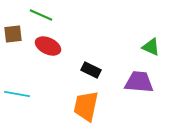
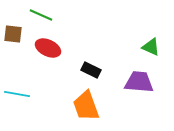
brown square: rotated 12 degrees clockwise
red ellipse: moved 2 px down
orange trapezoid: rotated 32 degrees counterclockwise
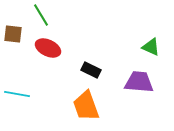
green line: rotated 35 degrees clockwise
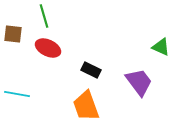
green line: moved 3 px right, 1 px down; rotated 15 degrees clockwise
green triangle: moved 10 px right
purple trapezoid: rotated 48 degrees clockwise
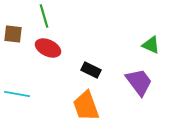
green triangle: moved 10 px left, 2 px up
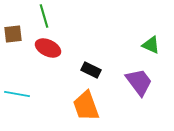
brown square: rotated 12 degrees counterclockwise
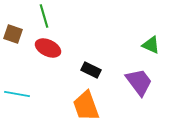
brown square: rotated 24 degrees clockwise
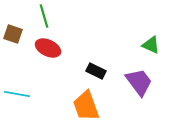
black rectangle: moved 5 px right, 1 px down
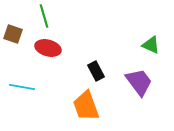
red ellipse: rotated 10 degrees counterclockwise
black rectangle: rotated 36 degrees clockwise
cyan line: moved 5 px right, 7 px up
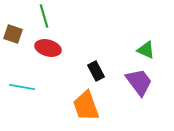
green triangle: moved 5 px left, 5 px down
